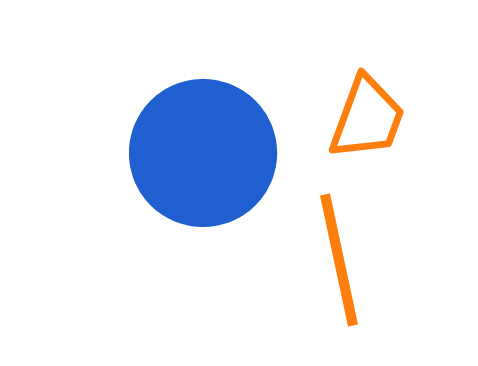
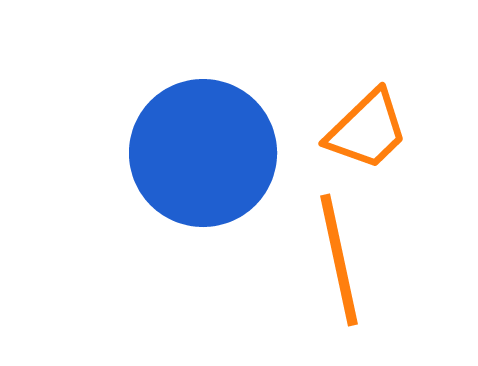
orange trapezoid: moved 12 px down; rotated 26 degrees clockwise
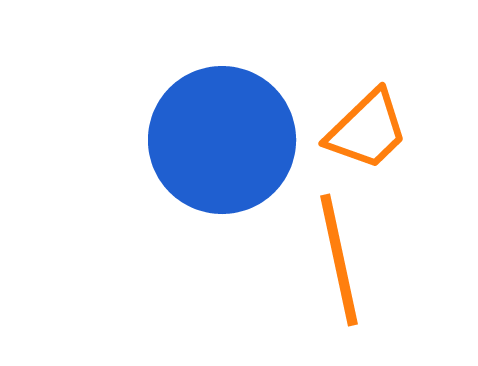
blue circle: moved 19 px right, 13 px up
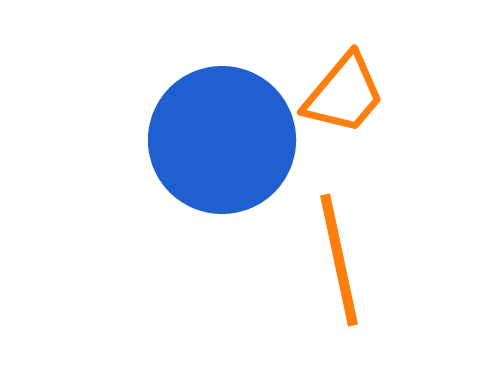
orange trapezoid: moved 23 px left, 36 px up; rotated 6 degrees counterclockwise
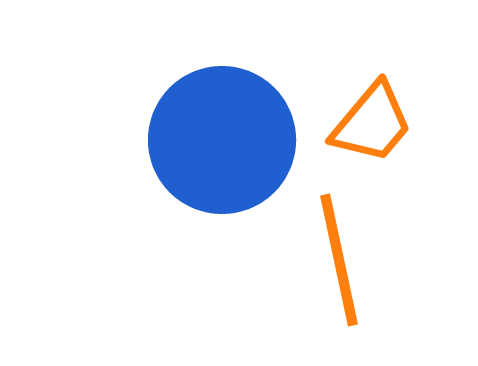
orange trapezoid: moved 28 px right, 29 px down
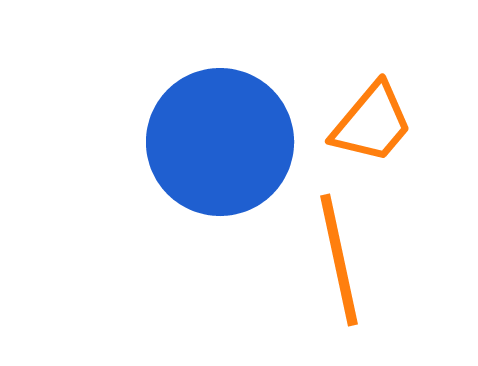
blue circle: moved 2 px left, 2 px down
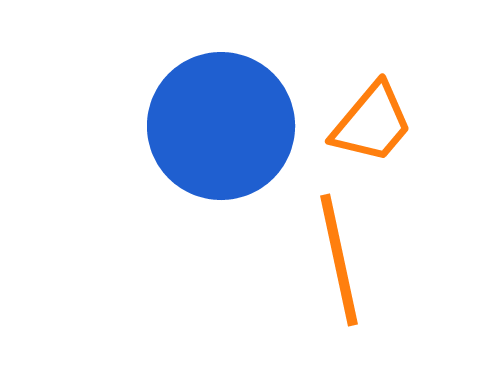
blue circle: moved 1 px right, 16 px up
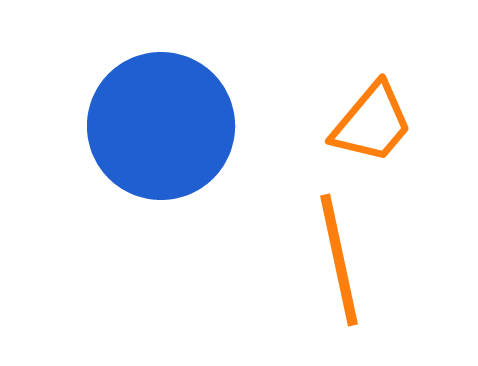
blue circle: moved 60 px left
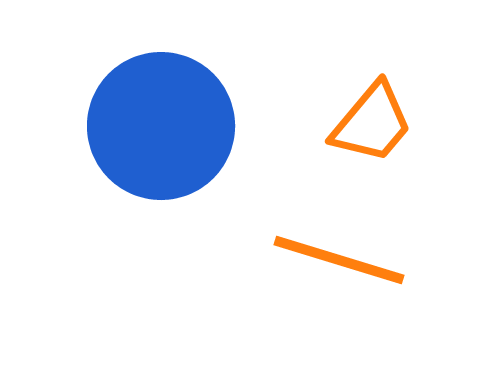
orange line: rotated 61 degrees counterclockwise
